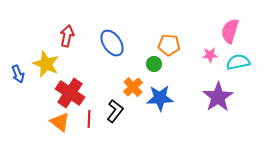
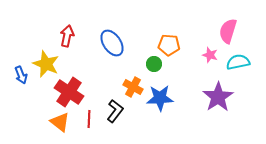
pink semicircle: moved 2 px left
pink star: rotated 21 degrees clockwise
blue arrow: moved 3 px right, 1 px down
orange cross: rotated 18 degrees counterclockwise
red cross: moved 1 px left, 1 px up
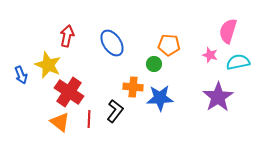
yellow star: moved 2 px right, 1 px down
orange cross: rotated 24 degrees counterclockwise
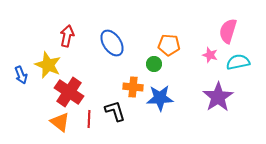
black L-shape: rotated 55 degrees counterclockwise
